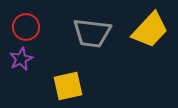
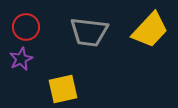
gray trapezoid: moved 3 px left, 1 px up
yellow square: moved 5 px left, 3 px down
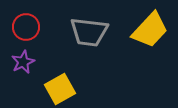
purple star: moved 2 px right, 3 px down
yellow square: moved 3 px left; rotated 16 degrees counterclockwise
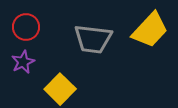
gray trapezoid: moved 4 px right, 7 px down
yellow square: rotated 16 degrees counterclockwise
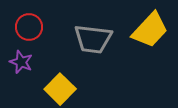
red circle: moved 3 px right
purple star: moved 2 px left; rotated 25 degrees counterclockwise
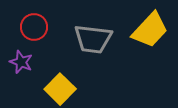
red circle: moved 5 px right
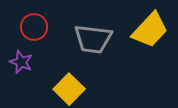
yellow square: moved 9 px right
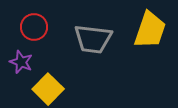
yellow trapezoid: rotated 24 degrees counterclockwise
yellow square: moved 21 px left
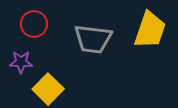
red circle: moved 3 px up
purple star: rotated 20 degrees counterclockwise
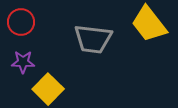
red circle: moved 13 px left, 2 px up
yellow trapezoid: moved 1 px left, 6 px up; rotated 123 degrees clockwise
purple star: moved 2 px right
